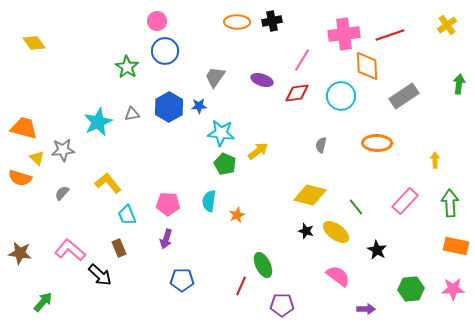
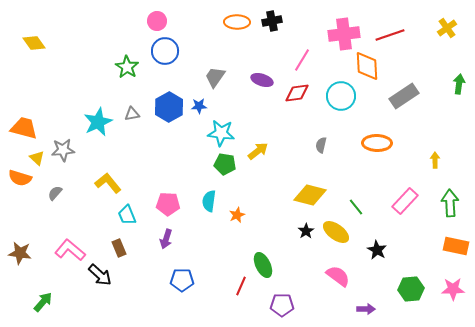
yellow cross at (447, 25): moved 3 px down
green pentagon at (225, 164): rotated 15 degrees counterclockwise
gray semicircle at (62, 193): moved 7 px left
black star at (306, 231): rotated 21 degrees clockwise
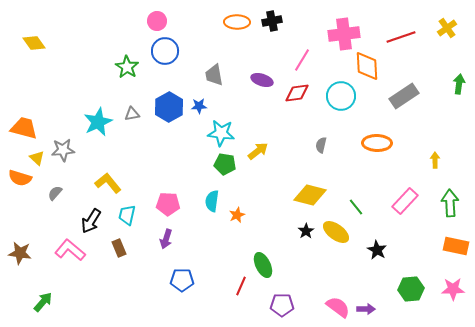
red line at (390, 35): moved 11 px right, 2 px down
gray trapezoid at (215, 77): moved 1 px left, 2 px up; rotated 45 degrees counterclockwise
cyan semicircle at (209, 201): moved 3 px right
cyan trapezoid at (127, 215): rotated 35 degrees clockwise
black arrow at (100, 275): moved 9 px left, 54 px up; rotated 80 degrees clockwise
pink semicircle at (338, 276): moved 31 px down
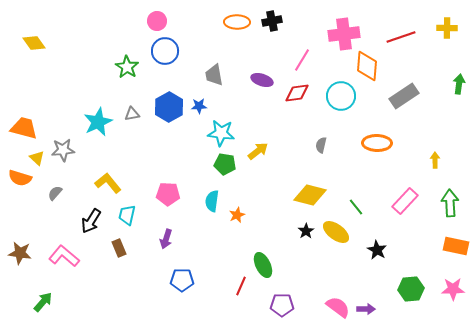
yellow cross at (447, 28): rotated 36 degrees clockwise
orange diamond at (367, 66): rotated 8 degrees clockwise
pink pentagon at (168, 204): moved 10 px up
pink L-shape at (70, 250): moved 6 px left, 6 px down
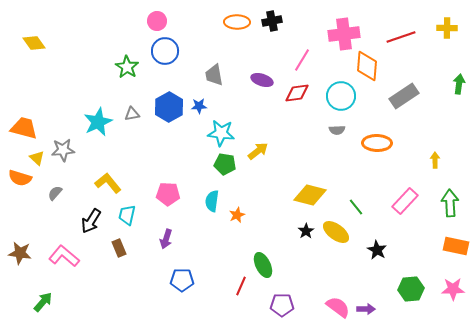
gray semicircle at (321, 145): moved 16 px right, 15 px up; rotated 105 degrees counterclockwise
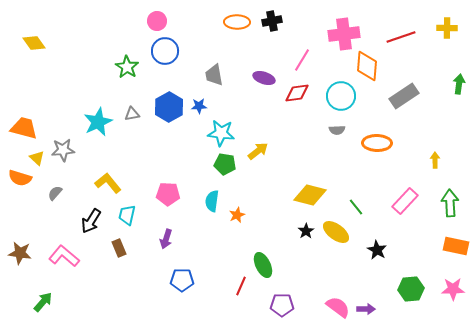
purple ellipse at (262, 80): moved 2 px right, 2 px up
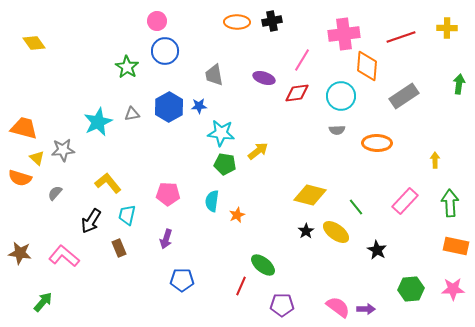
green ellipse at (263, 265): rotated 25 degrees counterclockwise
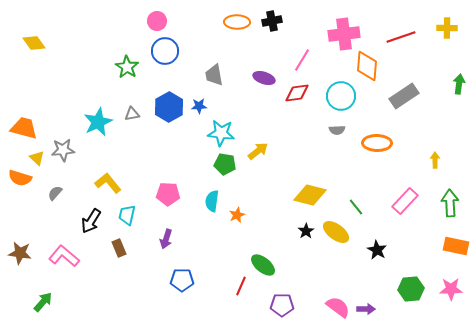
pink star at (453, 289): moved 2 px left
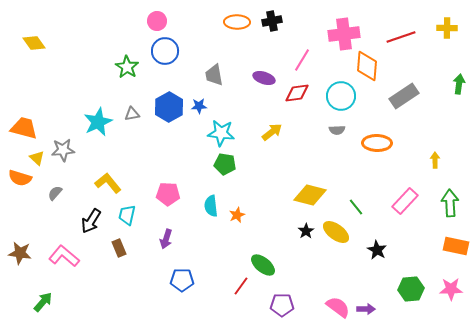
yellow arrow at (258, 151): moved 14 px right, 19 px up
cyan semicircle at (212, 201): moved 1 px left, 5 px down; rotated 15 degrees counterclockwise
red line at (241, 286): rotated 12 degrees clockwise
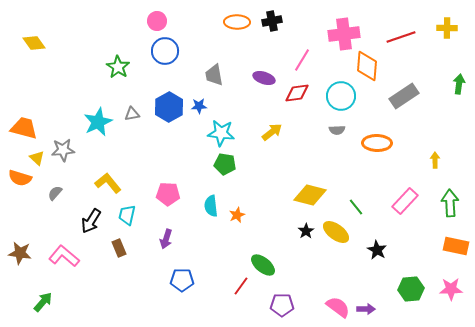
green star at (127, 67): moved 9 px left
